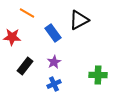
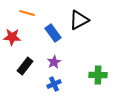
orange line: rotated 14 degrees counterclockwise
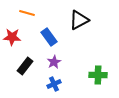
blue rectangle: moved 4 px left, 4 px down
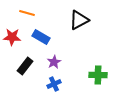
blue rectangle: moved 8 px left; rotated 24 degrees counterclockwise
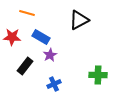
purple star: moved 4 px left, 7 px up
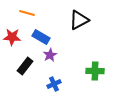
green cross: moved 3 px left, 4 px up
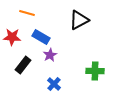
black rectangle: moved 2 px left, 1 px up
blue cross: rotated 24 degrees counterclockwise
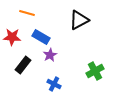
green cross: rotated 30 degrees counterclockwise
blue cross: rotated 16 degrees counterclockwise
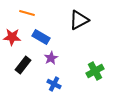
purple star: moved 1 px right, 3 px down
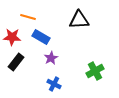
orange line: moved 1 px right, 4 px down
black triangle: rotated 25 degrees clockwise
black rectangle: moved 7 px left, 3 px up
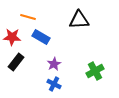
purple star: moved 3 px right, 6 px down
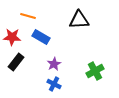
orange line: moved 1 px up
